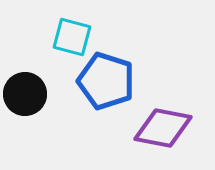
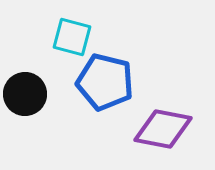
blue pentagon: moved 1 px left, 1 px down; rotated 4 degrees counterclockwise
purple diamond: moved 1 px down
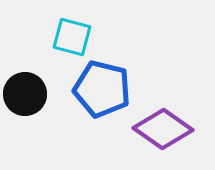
blue pentagon: moved 3 px left, 7 px down
purple diamond: rotated 24 degrees clockwise
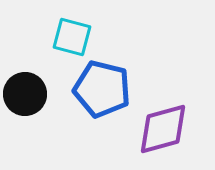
purple diamond: rotated 50 degrees counterclockwise
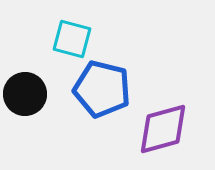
cyan square: moved 2 px down
